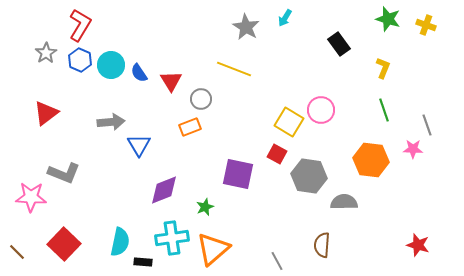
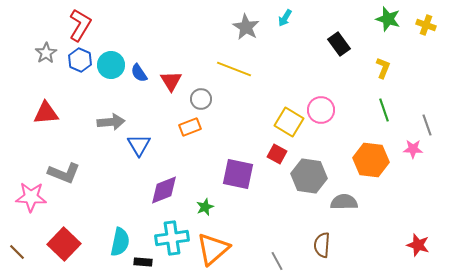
red triangle at (46, 113): rotated 32 degrees clockwise
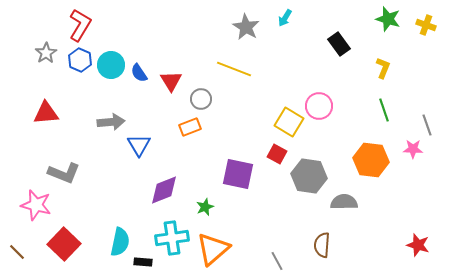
pink circle at (321, 110): moved 2 px left, 4 px up
pink star at (31, 197): moved 5 px right, 8 px down; rotated 12 degrees clockwise
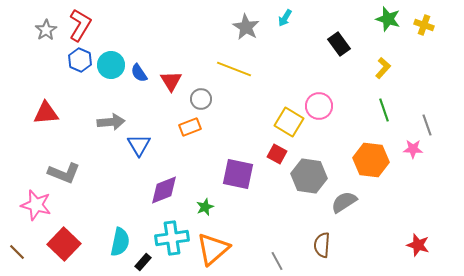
yellow cross at (426, 25): moved 2 px left
gray star at (46, 53): moved 23 px up
yellow L-shape at (383, 68): rotated 20 degrees clockwise
gray semicircle at (344, 202): rotated 32 degrees counterclockwise
black rectangle at (143, 262): rotated 54 degrees counterclockwise
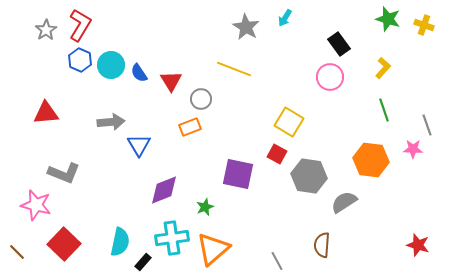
pink circle at (319, 106): moved 11 px right, 29 px up
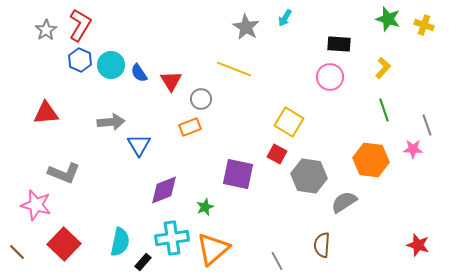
black rectangle at (339, 44): rotated 50 degrees counterclockwise
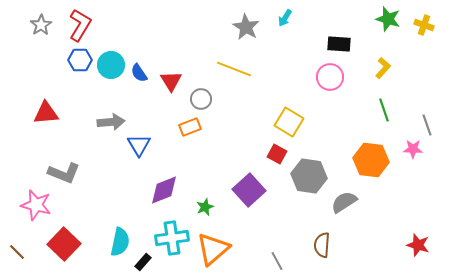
gray star at (46, 30): moved 5 px left, 5 px up
blue hexagon at (80, 60): rotated 25 degrees counterclockwise
purple square at (238, 174): moved 11 px right, 16 px down; rotated 36 degrees clockwise
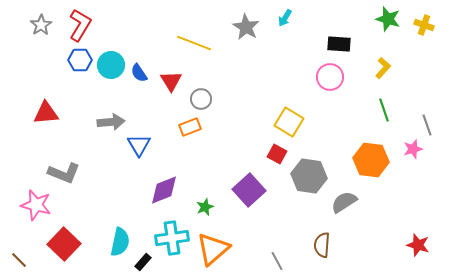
yellow line at (234, 69): moved 40 px left, 26 px up
pink star at (413, 149): rotated 18 degrees counterclockwise
brown line at (17, 252): moved 2 px right, 8 px down
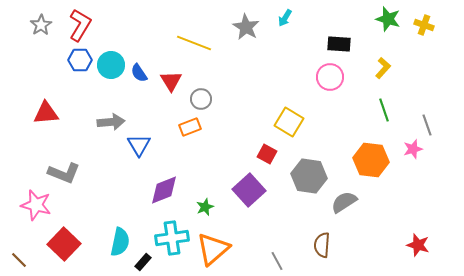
red square at (277, 154): moved 10 px left
